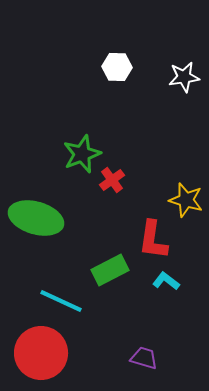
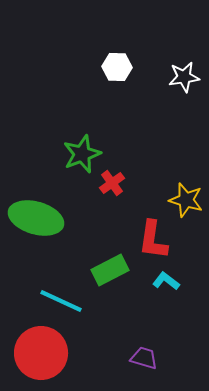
red cross: moved 3 px down
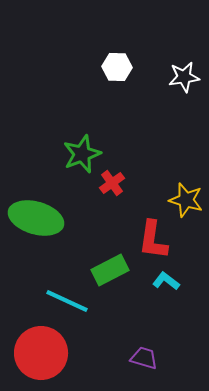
cyan line: moved 6 px right
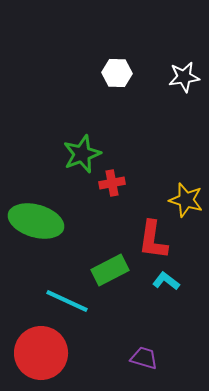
white hexagon: moved 6 px down
red cross: rotated 25 degrees clockwise
green ellipse: moved 3 px down
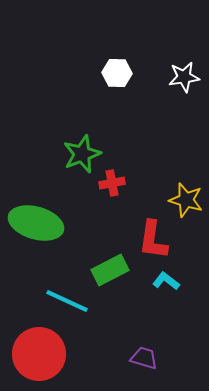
green ellipse: moved 2 px down
red circle: moved 2 px left, 1 px down
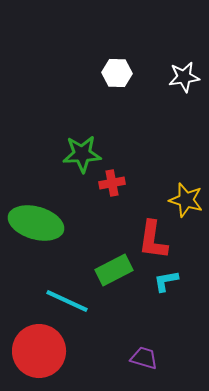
green star: rotated 18 degrees clockwise
green rectangle: moved 4 px right
cyan L-shape: rotated 48 degrees counterclockwise
red circle: moved 3 px up
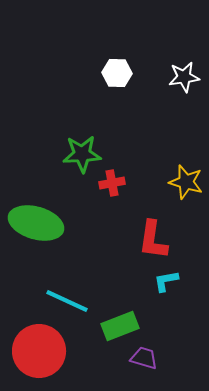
yellow star: moved 18 px up
green rectangle: moved 6 px right, 56 px down; rotated 6 degrees clockwise
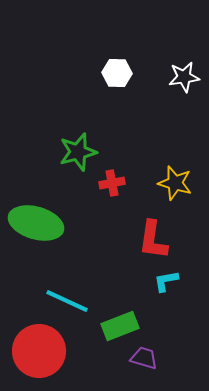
green star: moved 4 px left, 2 px up; rotated 12 degrees counterclockwise
yellow star: moved 11 px left, 1 px down
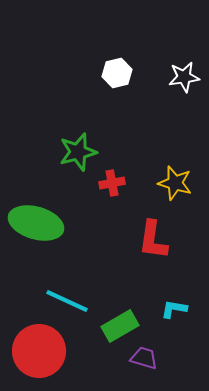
white hexagon: rotated 16 degrees counterclockwise
cyan L-shape: moved 8 px right, 28 px down; rotated 20 degrees clockwise
green rectangle: rotated 9 degrees counterclockwise
